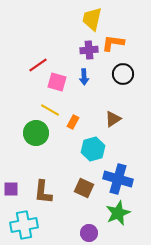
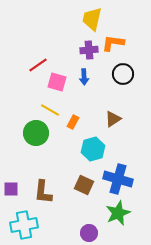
brown square: moved 3 px up
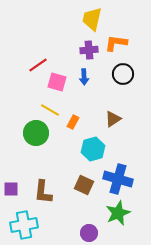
orange L-shape: moved 3 px right
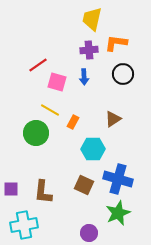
cyan hexagon: rotated 15 degrees clockwise
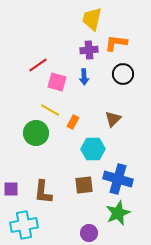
brown triangle: rotated 12 degrees counterclockwise
brown square: rotated 30 degrees counterclockwise
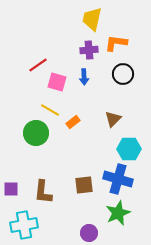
orange rectangle: rotated 24 degrees clockwise
cyan hexagon: moved 36 px right
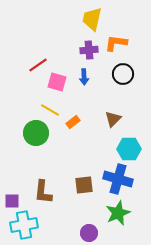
purple square: moved 1 px right, 12 px down
